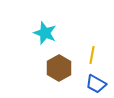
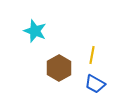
cyan star: moved 10 px left, 2 px up
blue trapezoid: moved 1 px left
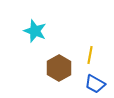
yellow line: moved 2 px left
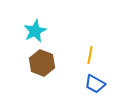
cyan star: rotated 25 degrees clockwise
brown hexagon: moved 17 px left, 5 px up; rotated 10 degrees counterclockwise
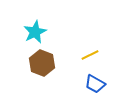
cyan star: moved 1 px down
yellow line: rotated 54 degrees clockwise
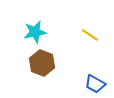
cyan star: rotated 15 degrees clockwise
yellow line: moved 20 px up; rotated 60 degrees clockwise
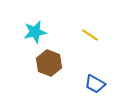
brown hexagon: moved 7 px right
